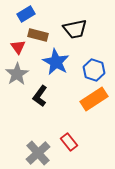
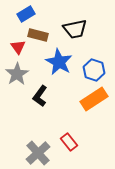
blue star: moved 3 px right
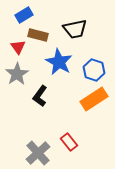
blue rectangle: moved 2 px left, 1 px down
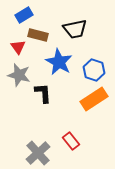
gray star: moved 2 px right, 1 px down; rotated 25 degrees counterclockwise
black L-shape: moved 3 px right, 3 px up; rotated 140 degrees clockwise
red rectangle: moved 2 px right, 1 px up
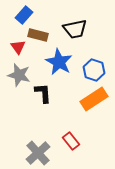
blue rectangle: rotated 18 degrees counterclockwise
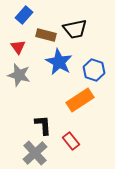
brown rectangle: moved 8 px right
black L-shape: moved 32 px down
orange rectangle: moved 14 px left, 1 px down
gray cross: moved 3 px left
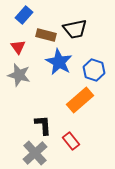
orange rectangle: rotated 8 degrees counterclockwise
